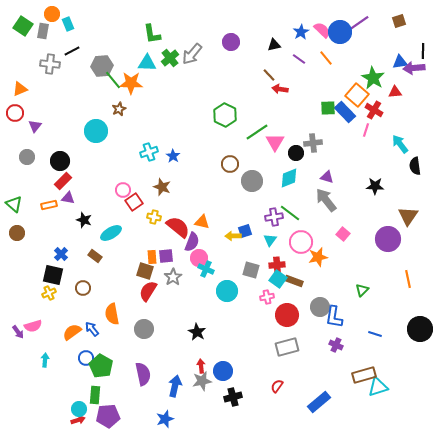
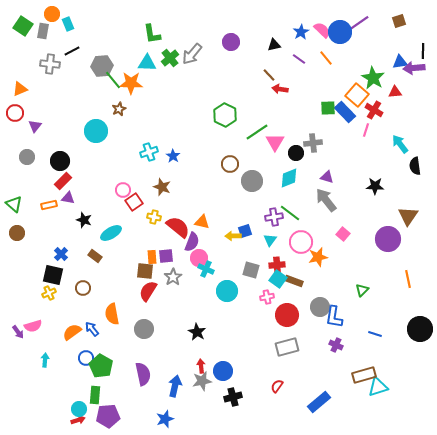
brown square at (145, 271): rotated 12 degrees counterclockwise
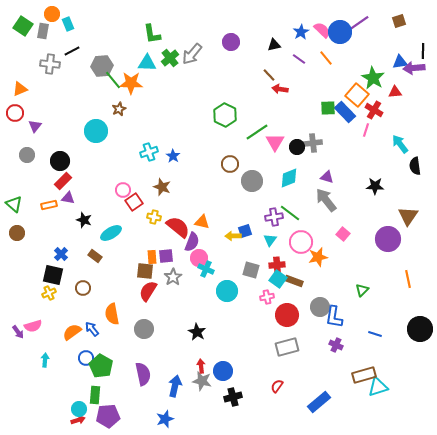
black circle at (296, 153): moved 1 px right, 6 px up
gray circle at (27, 157): moved 2 px up
gray star at (202, 381): rotated 24 degrees clockwise
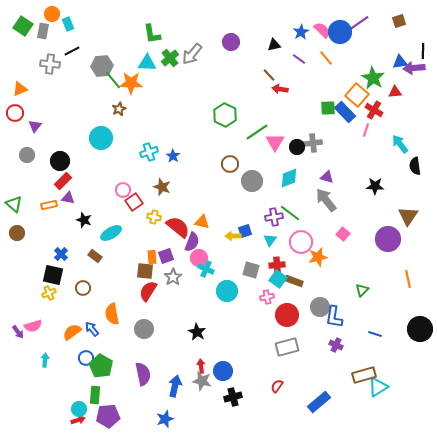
cyan circle at (96, 131): moved 5 px right, 7 px down
purple square at (166, 256): rotated 14 degrees counterclockwise
cyan triangle at (378, 387): rotated 15 degrees counterclockwise
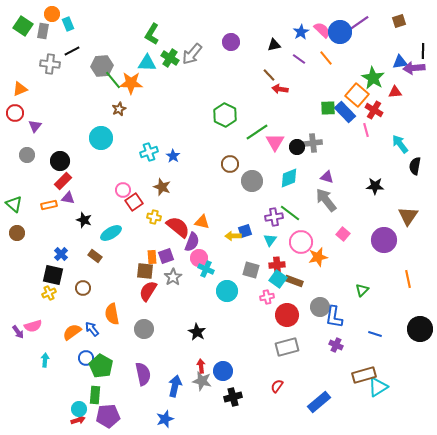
green L-shape at (152, 34): rotated 40 degrees clockwise
green cross at (170, 58): rotated 18 degrees counterclockwise
pink line at (366, 130): rotated 32 degrees counterclockwise
black semicircle at (415, 166): rotated 18 degrees clockwise
purple circle at (388, 239): moved 4 px left, 1 px down
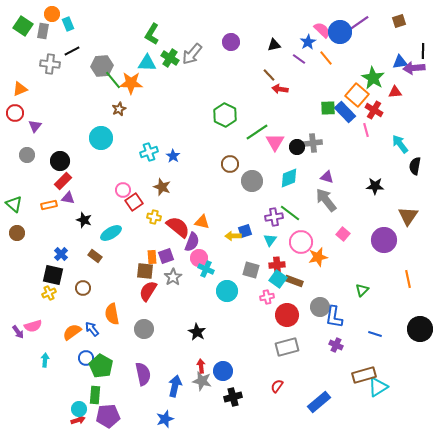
blue star at (301, 32): moved 7 px right, 10 px down
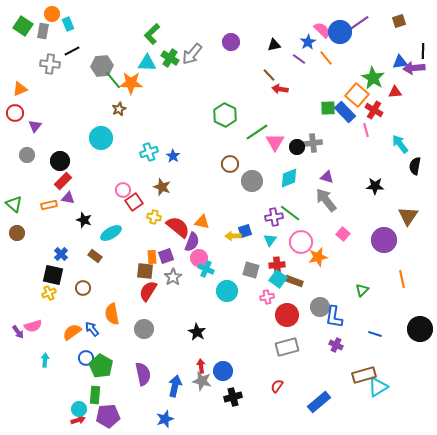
green L-shape at (152, 34): rotated 15 degrees clockwise
orange line at (408, 279): moved 6 px left
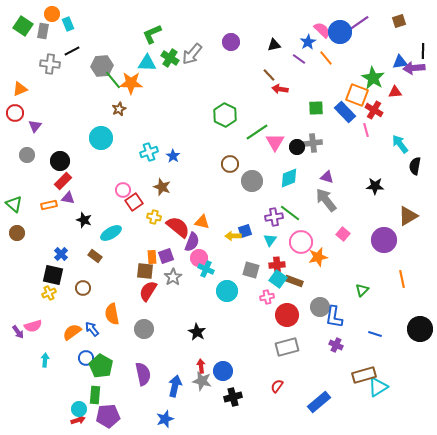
green L-shape at (152, 34): rotated 20 degrees clockwise
orange square at (357, 95): rotated 20 degrees counterclockwise
green square at (328, 108): moved 12 px left
brown triangle at (408, 216): rotated 25 degrees clockwise
